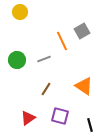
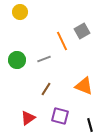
orange triangle: rotated 12 degrees counterclockwise
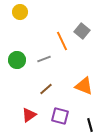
gray square: rotated 21 degrees counterclockwise
brown line: rotated 16 degrees clockwise
red triangle: moved 1 px right, 3 px up
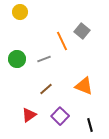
green circle: moved 1 px up
purple square: rotated 30 degrees clockwise
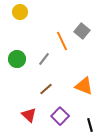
gray line: rotated 32 degrees counterclockwise
red triangle: rotated 42 degrees counterclockwise
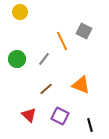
gray square: moved 2 px right; rotated 14 degrees counterclockwise
orange triangle: moved 3 px left, 1 px up
purple square: rotated 18 degrees counterclockwise
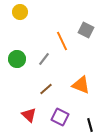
gray square: moved 2 px right, 1 px up
purple square: moved 1 px down
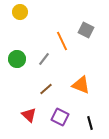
black line: moved 2 px up
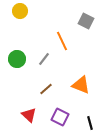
yellow circle: moved 1 px up
gray square: moved 9 px up
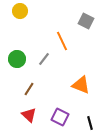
brown line: moved 17 px left; rotated 16 degrees counterclockwise
